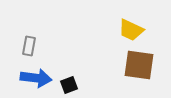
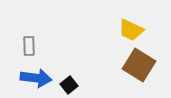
gray rectangle: rotated 12 degrees counterclockwise
brown square: rotated 24 degrees clockwise
black square: rotated 18 degrees counterclockwise
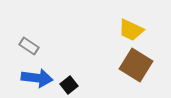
gray rectangle: rotated 54 degrees counterclockwise
brown square: moved 3 px left
blue arrow: moved 1 px right
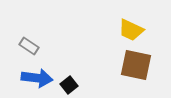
brown square: rotated 20 degrees counterclockwise
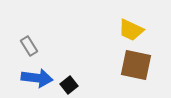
gray rectangle: rotated 24 degrees clockwise
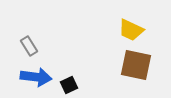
blue arrow: moved 1 px left, 1 px up
black square: rotated 12 degrees clockwise
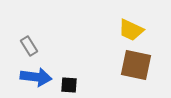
black square: rotated 30 degrees clockwise
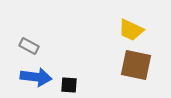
gray rectangle: rotated 30 degrees counterclockwise
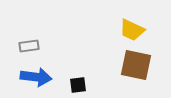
yellow trapezoid: moved 1 px right
gray rectangle: rotated 36 degrees counterclockwise
black square: moved 9 px right; rotated 12 degrees counterclockwise
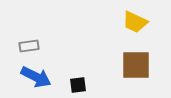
yellow trapezoid: moved 3 px right, 8 px up
brown square: rotated 12 degrees counterclockwise
blue arrow: rotated 20 degrees clockwise
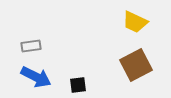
gray rectangle: moved 2 px right
brown square: rotated 28 degrees counterclockwise
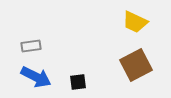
black square: moved 3 px up
